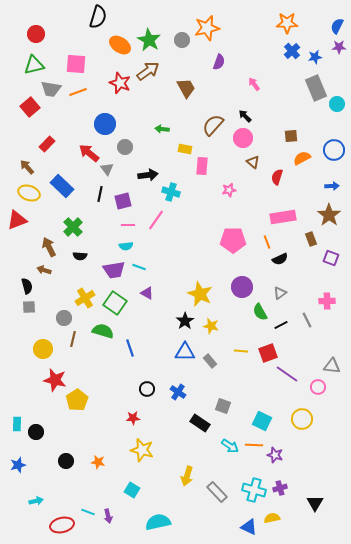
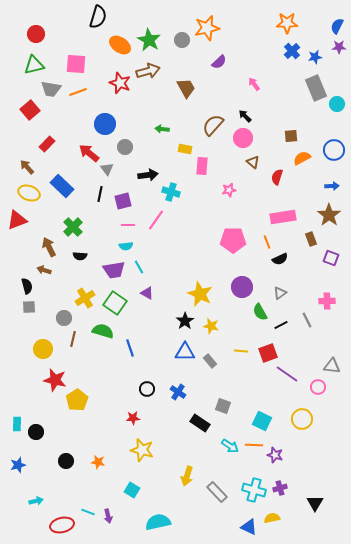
purple semicircle at (219, 62): rotated 28 degrees clockwise
brown arrow at (148, 71): rotated 20 degrees clockwise
red square at (30, 107): moved 3 px down
cyan line at (139, 267): rotated 40 degrees clockwise
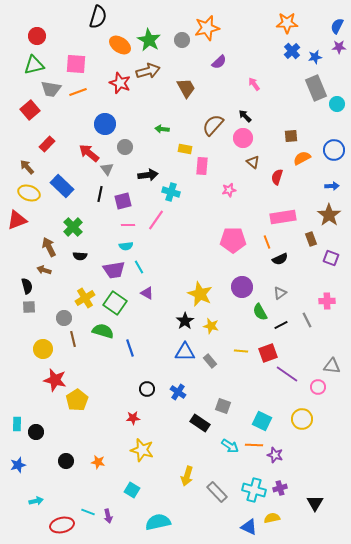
red circle at (36, 34): moved 1 px right, 2 px down
brown line at (73, 339): rotated 28 degrees counterclockwise
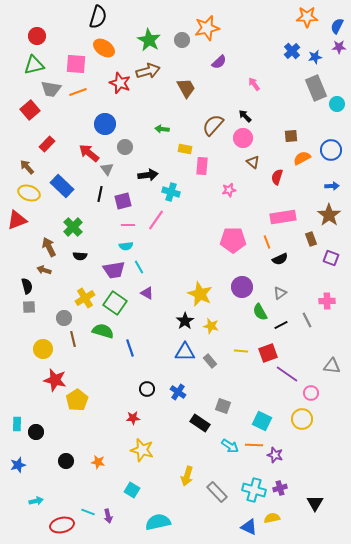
orange star at (287, 23): moved 20 px right, 6 px up
orange ellipse at (120, 45): moved 16 px left, 3 px down
blue circle at (334, 150): moved 3 px left
pink circle at (318, 387): moved 7 px left, 6 px down
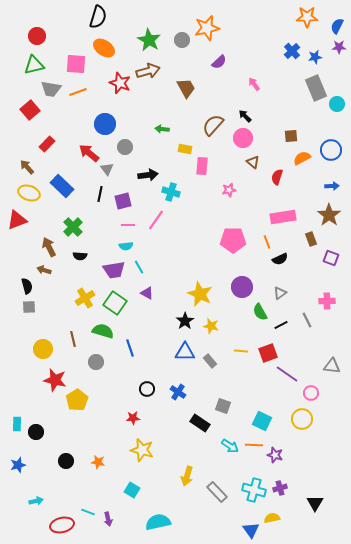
gray circle at (64, 318): moved 32 px right, 44 px down
purple arrow at (108, 516): moved 3 px down
blue triangle at (249, 527): moved 2 px right, 3 px down; rotated 30 degrees clockwise
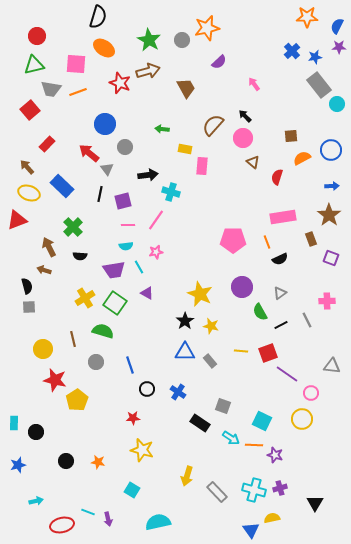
gray rectangle at (316, 88): moved 3 px right, 3 px up; rotated 15 degrees counterclockwise
pink star at (229, 190): moved 73 px left, 62 px down
blue line at (130, 348): moved 17 px down
cyan rectangle at (17, 424): moved 3 px left, 1 px up
cyan arrow at (230, 446): moved 1 px right, 8 px up
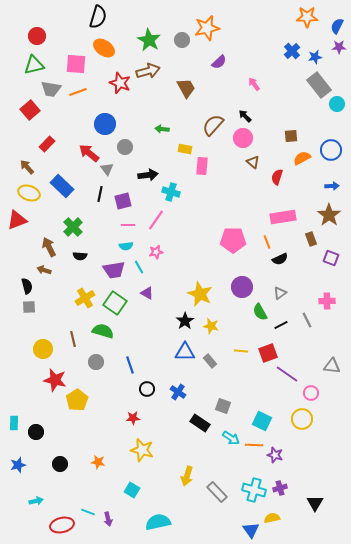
black circle at (66, 461): moved 6 px left, 3 px down
